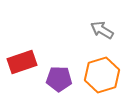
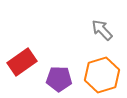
gray arrow: rotated 15 degrees clockwise
red rectangle: rotated 16 degrees counterclockwise
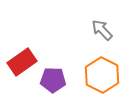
orange hexagon: rotated 16 degrees counterclockwise
purple pentagon: moved 6 px left, 1 px down
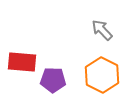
red rectangle: rotated 40 degrees clockwise
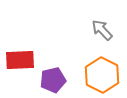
red rectangle: moved 2 px left, 2 px up; rotated 8 degrees counterclockwise
purple pentagon: rotated 15 degrees counterclockwise
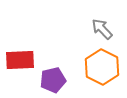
gray arrow: moved 1 px up
orange hexagon: moved 8 px up
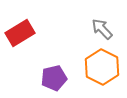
red rectangle: moved 27 px up; rotated 28 degrees counterclockwise
purple pentagon: moved 1 px right, 2 px up
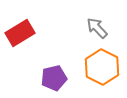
gray arrow: moved 5 px left, 1 px up
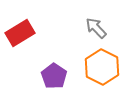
gray arrow: moved 1 px left
purple pentagon: moved 2 px up; rotated 25 degrees counterclockwise
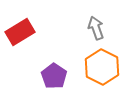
gray arrow: rotated 25 degrees clockwise
red rectangle: moved 1 px up
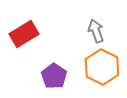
gray arrow: moved 3 px down
red rectangle: moved 4 px right, 2 px down
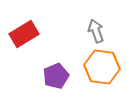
orange hexagon: rotated 20 degrees counterclockwise
purple pentagon: moved 2 px right; rotated 15 degrees clockwise
